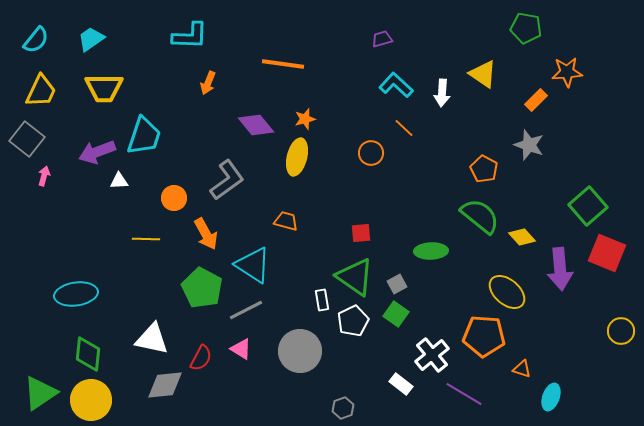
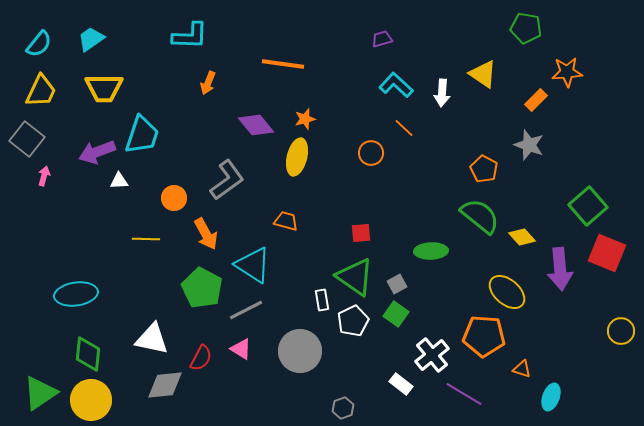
cyan semicircle at (36, 40): moved 3 px right, 4 px down
cyan trapezoid at (144, 136): moved 2 px left, 1 px up
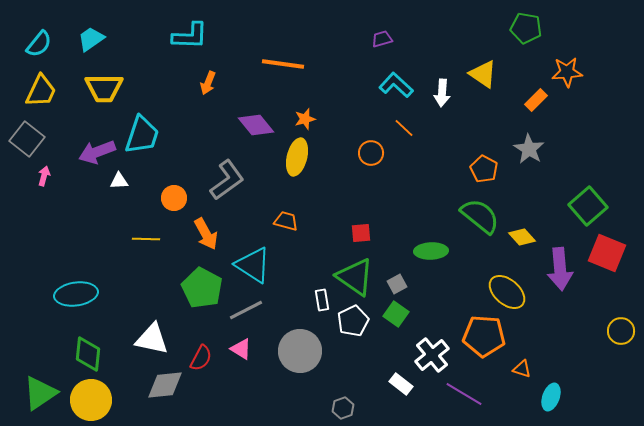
gray star at (529, 145): moved 4 px down; rotated 12 degrees clockwise
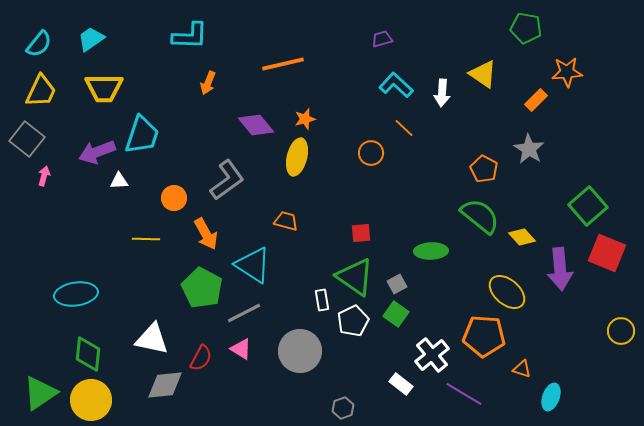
orange line at (283, 64): rotated 21 degrees counterclockwise
gray line at (246, 310): moved 2 px left, 3 px down
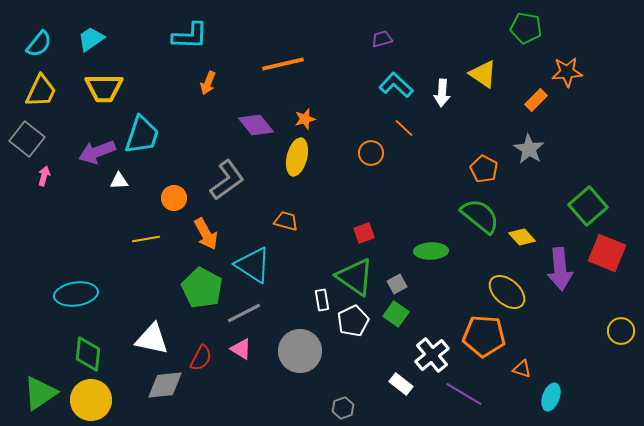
red square at (361, 233): moved 3 px right; rotated 15 degrees counterclockwise
yellow line at (146, 239): rotated 12 degrees counterclockwise
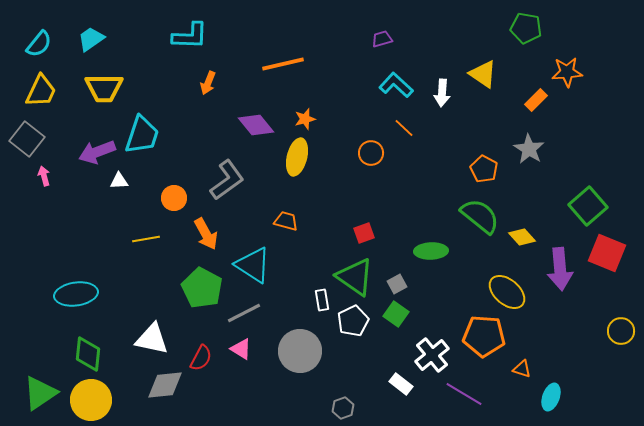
pink arrow at (44, 176): rotated 30 degrees counterclockwise
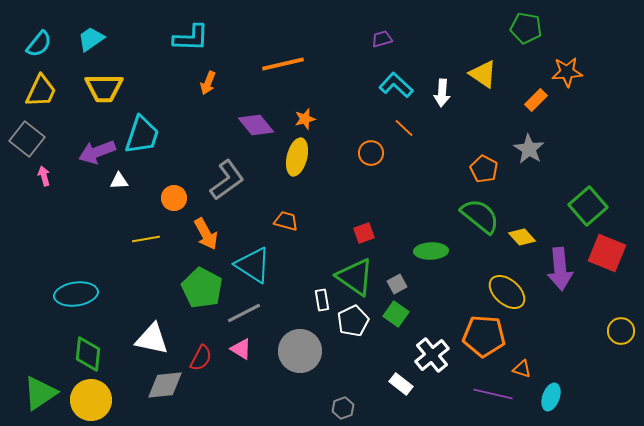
cyan L-shape at (190, 36): moved 1 px right, 2 px down
purple line at (464, 394): moved 29 px right; rotated 18 degrees counterclockwise
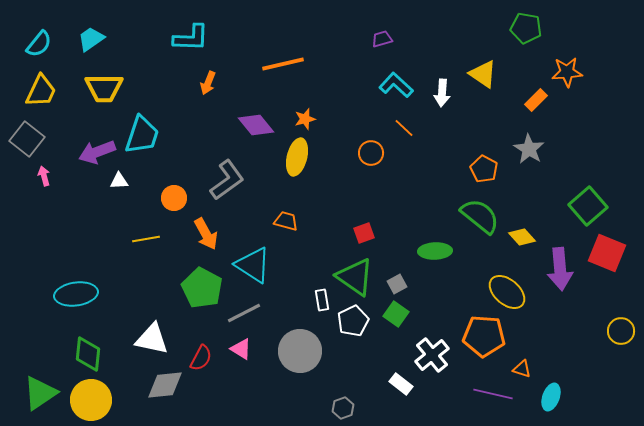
green ellipse at (431, 251): moved 4 px right
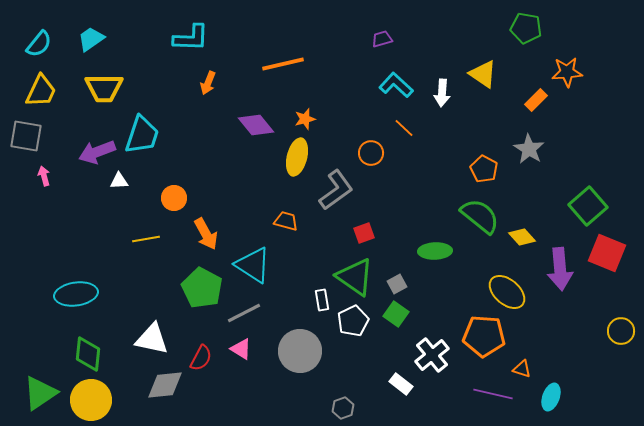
gray square at (27, 139): moved 1 px left, 3 px up; rotated 28 degrees counterclockwise
gray L-shape at (227, 180): moved 109 px right, 10 px down
